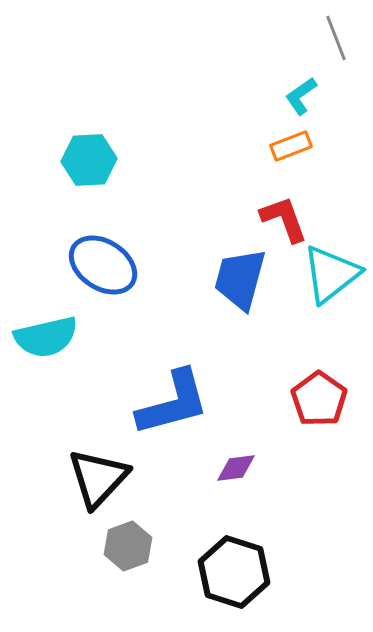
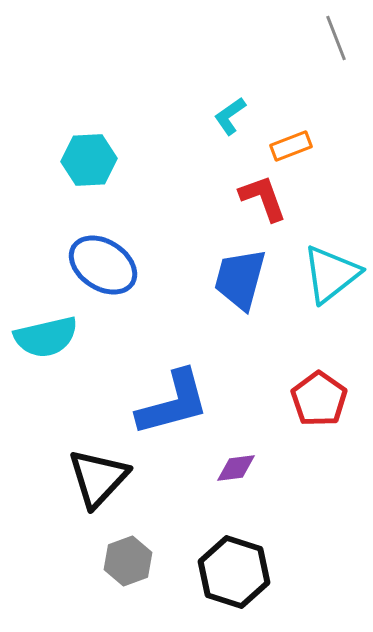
cyan L-shape: moved 71 px left, 20 px down
red L-shape: moved 21 px left, 21 px up
gray hexagon: moved 15 px down
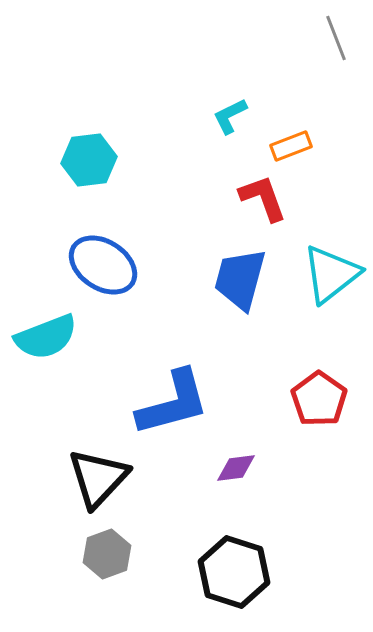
cyan L-shape: rotated 9 degrees clockwise
cyan hexagon: rotated 4 degrees counterclockwise
cyan semicircle: rotated 8 degrees counterclockwise
gray hexagon: moved 21 px left, 7 px up
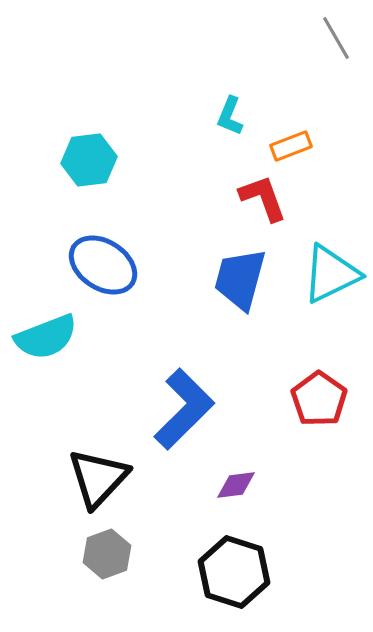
gray line: rotated 9 degrees counterclockwise
cyan L-shape: rotated 42 degrees counterclockwise
cyan triangle: rotated 12 degrees clockwise
blue L-shape: moved 11 px right, 6 px down; rotated 30 degrees counterclockwise
purple diamond: moved 17 px down
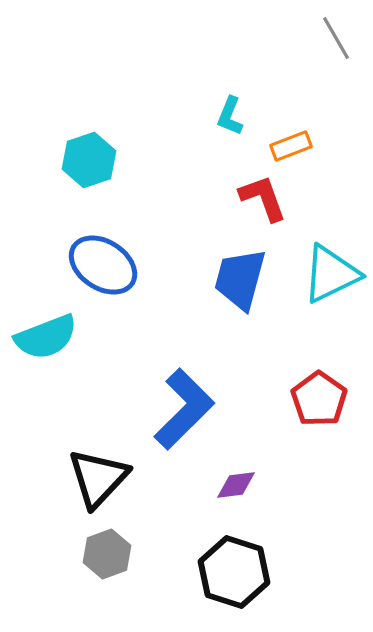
cyan hexagon: rotated 12 degrees counterclockwise
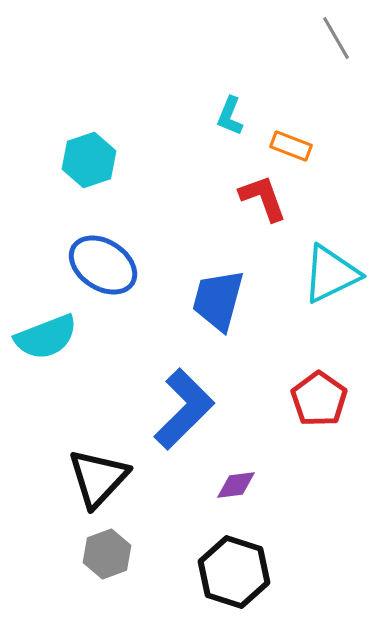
orange rectangle: rotated 42 degrees clockwise
blue trapezoid: moved 22 px left, 21 px down
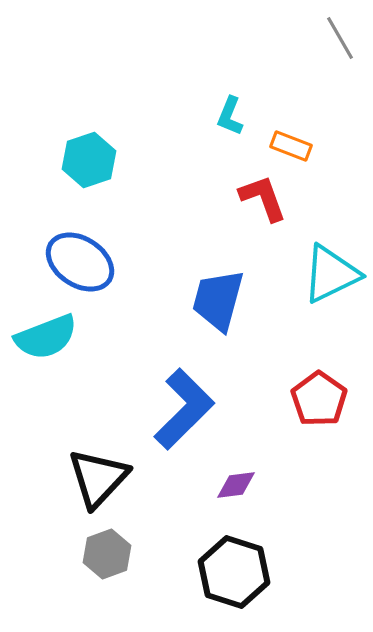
gray line: moved 4 px right
blue ellipse: moved 23 px left, 3 px up
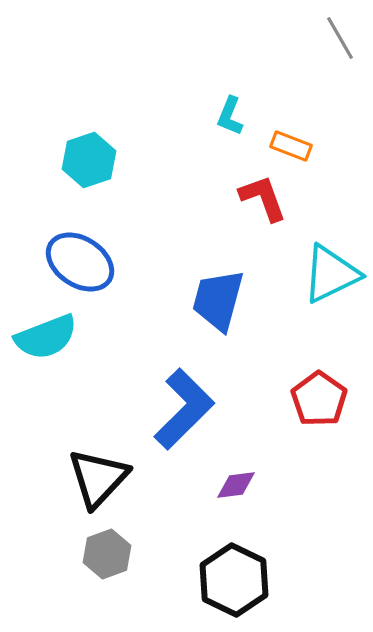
black hexagon: moved 8 px down; rotated 8 degrees clockwise
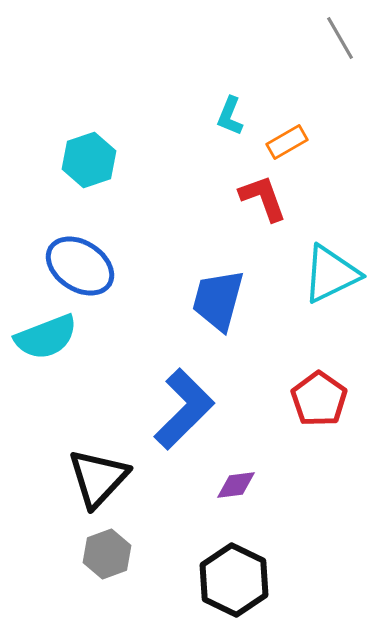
orange rectangle: moved 4 px left, 4 px up; rotated 51 degrees counterclockwise
blue ellipse: moved 4 px down
